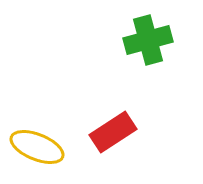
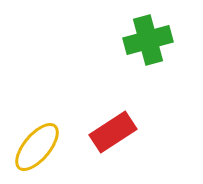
yellow ellipse: rotated 72 degrees counterclockwise
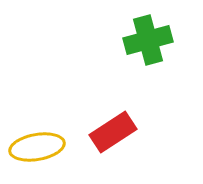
yellow ellipse: rotated 40 degrees clockwise
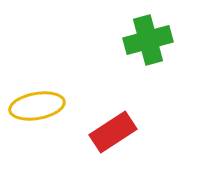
yellow ellipse: moved 41 px up
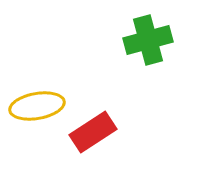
red rectangle: moved 20 px left
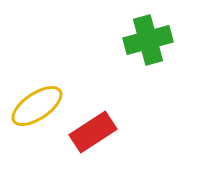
yellow ellipse: rotated 24 degrees counterclockwise
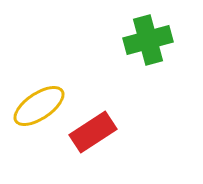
yellow ellipse: moved 2 px right
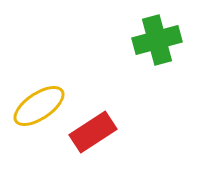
green cross: moved 9 px right
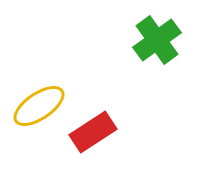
green cross: rotated 21 degrees counterclockwise
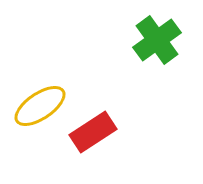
yellow ellipse: moved 1 px right
